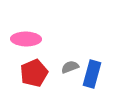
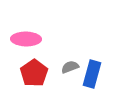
red pentagon: rotated 12 degrees counterclockwise
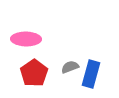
blue rectangle: moved 1 px left
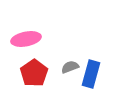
pink ellipse: rotated 12 degrees counterclockwise
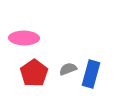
pink ellipse: moved 2 px left, 1 px up; rotated 12 degrees clockwise
gray semicircle: moved 2 px left, 2 px down
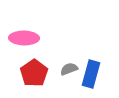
gray semicircle: moved 1 px right
